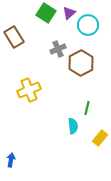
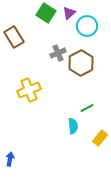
cyan circle: moved 1 px left, 1 px down
gray cross: moved 4 px down
green line: rotated 48 degrees clockwise
blue arrow: moved 1 px left, 1 px up
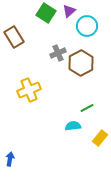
purple triangle: moved 2 px up
cyan semicircle: rotated 91 degrees counterclockwise
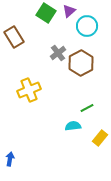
gray cross: rotated 14 degrees counterclockwise
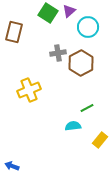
green square: moved 2 px right
cyan circle: moved 1 px right, 1 px down
brown rectangle: moved 5 px up; rotated 45 degrees clockwise
gray cross: rotated 28 degrees clockwise
yellow rectangle: moved 2 px down
blue arrow: moved 2 px right, 7 px down; rotated 80 degrees counterclockwise
